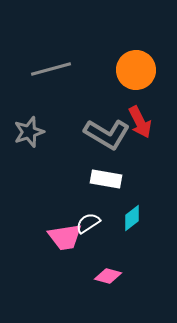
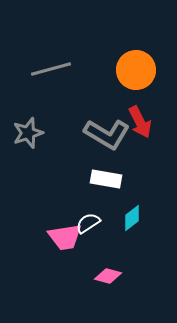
gray star: moved 1 px left, 1 px down
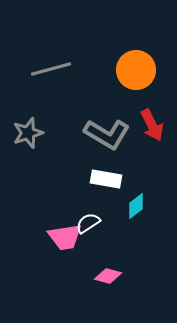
red arrow: moved 12 px right, 3 px down
cyan diamond: moved 4 px right, 12 px up
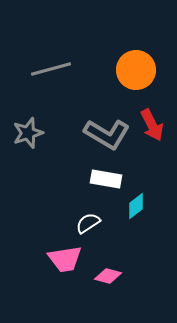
pink trapezoid: moved 22 px down
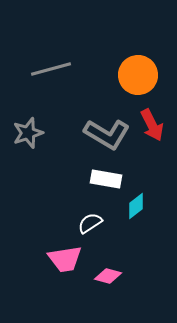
orange circle: moved 2 px right, 5 px down
white semicircle: moved 2 px right
